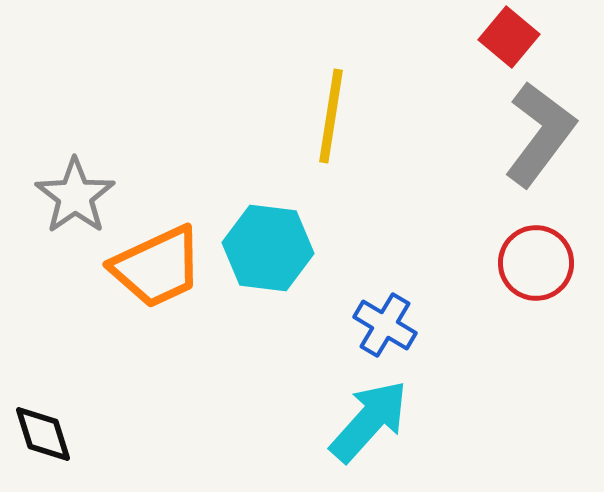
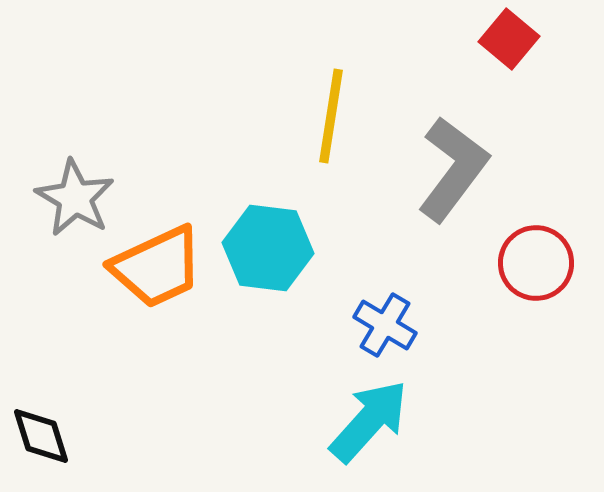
red square: moved 2 px down
gray L-shape: moved 87 px left, 35 px down
gray star: moved 2 px down; rotated 6 degrees counterclockwise
black diamond: moved 2 px left, 2 px down
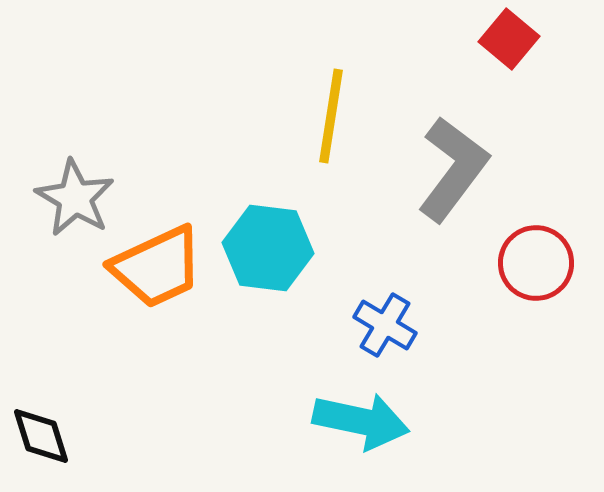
cyan arrow: moved 8 px left; rotated 60 degrees clockwise
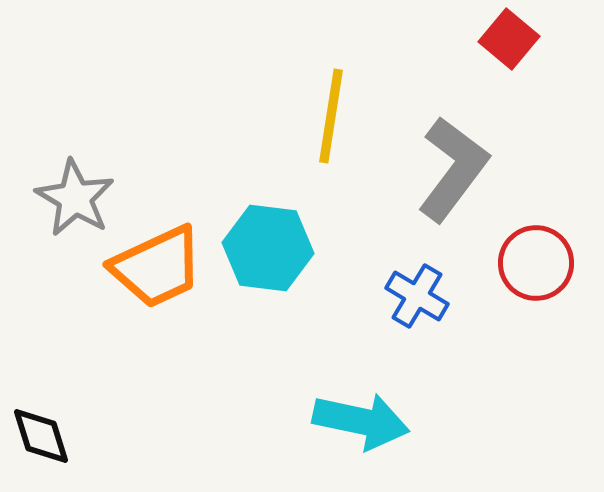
blue cross: moved 32 px right, 29 px up
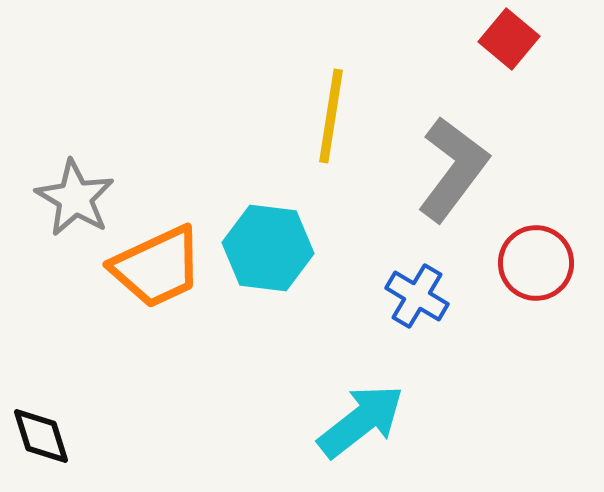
cyan arrow: rotated 50 degrees counterclockwise
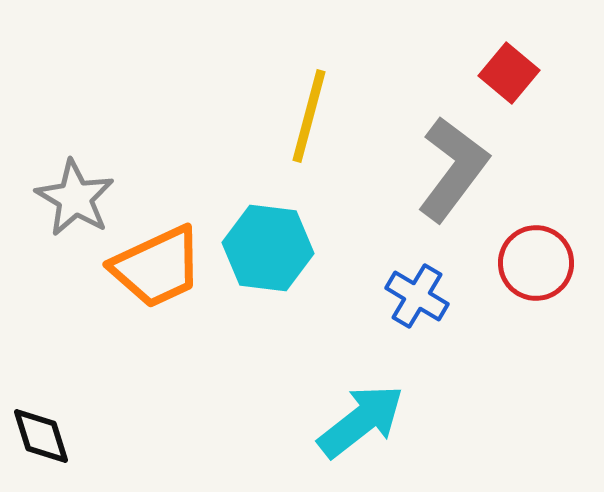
red square: moved 34 px down
yellow line: moved 22 px left; rotated 6 degrees clockwise
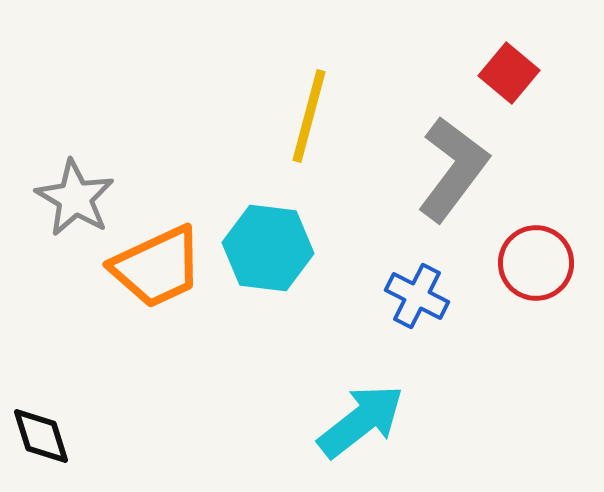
blue cross: rotated 4 degrees counterclockwise
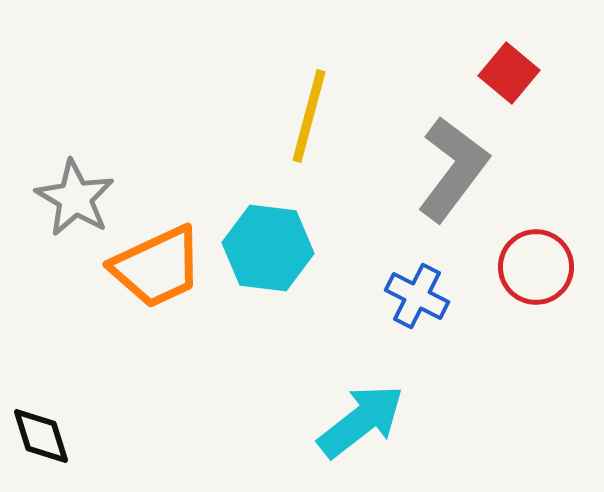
red circle: moved 4 px down
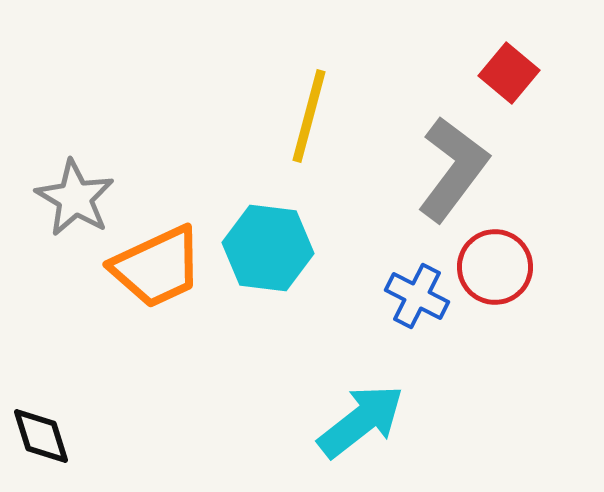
red circle: moved 41 px left
